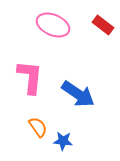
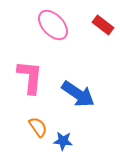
pink ellipse: rotated 24 degrees clockwise
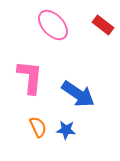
orange semicircle: rotated 10 degrees clockwise
blue star: moved 3 px right, 11 px up
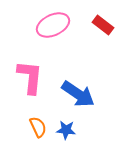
pink ellipse: rotated 72 degrees counterclockwise
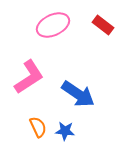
pink L-shape: moved 1 px left; rotated 51 degrees clockwise
blue star: moved 1 px left, 1 px down
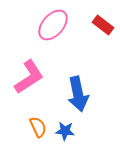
pink ellipse: rotated 24 degrees counterclockwise
blue arrow: rotated 44 degrees clockwise
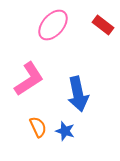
pink L-shape: moved 2 px down
blue star: rotated 12 degrees clockwise
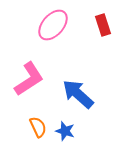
red rectangle: rotated 35 degrees clockwise
blue arrow: rotated 144 degrees clockwise
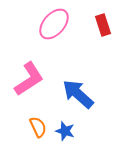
pink ellipse: moved 1 px right, 1 px up
